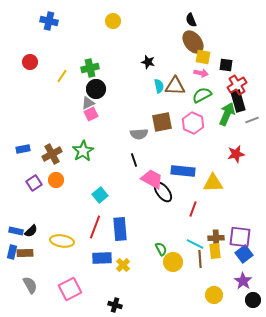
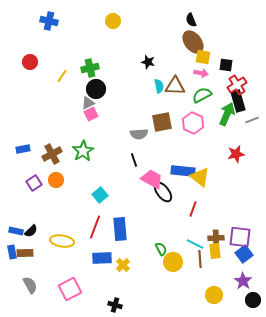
yellow triangle at (213, 183): moved 13 px left, 6 px up; rotated 40 degrees clockwise
blue rectangle at (12, 252): rotated 24 degrees counterclockwise
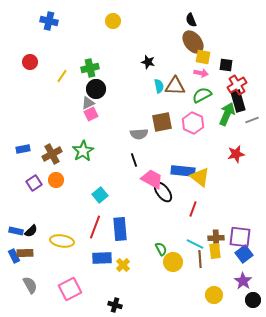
blue rectangle at (12, 252): moved 2 px right, 4 px down; rotated 16 degrees counterclockwise
